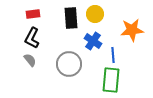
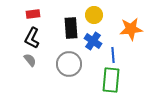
yellow circle: moved 1 px left, 1 px down
black rectangle: moved 10 px down
orange star: moved 1 px left, 1 px up
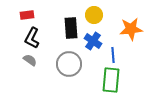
red rectangle: moved 6 px left, 1 px down
gray semicircle: rotated 16 degrees counterclockwise
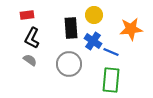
blue line: moved 2 px left, 3 px up; rotated 63 degrees counterclockwise
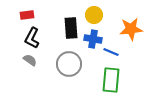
blue cross: moved 2 px up; rotated 24 degrees counterclockwise
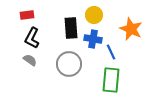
orange star: rotated 30 degrees clockwise
blue line: rotated 42 degrees clockwise
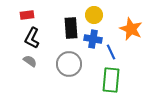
gray semicircle: moved 1 px down
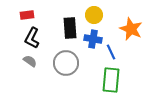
black rectangle: moved 1 px left
gray circle: moved 3 px left, 1 px up
